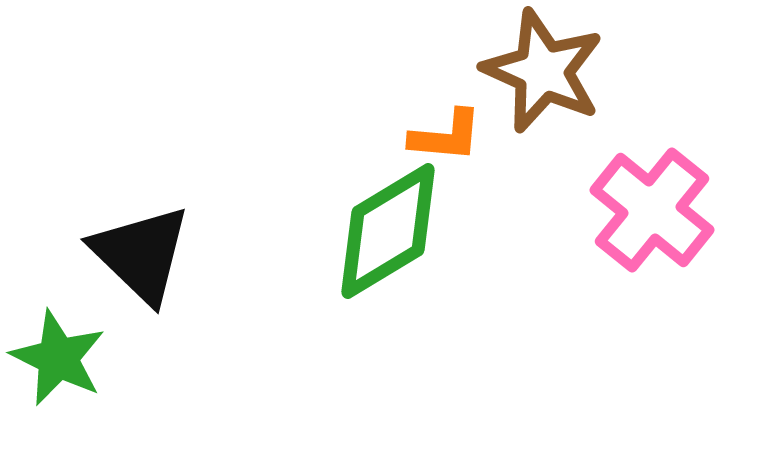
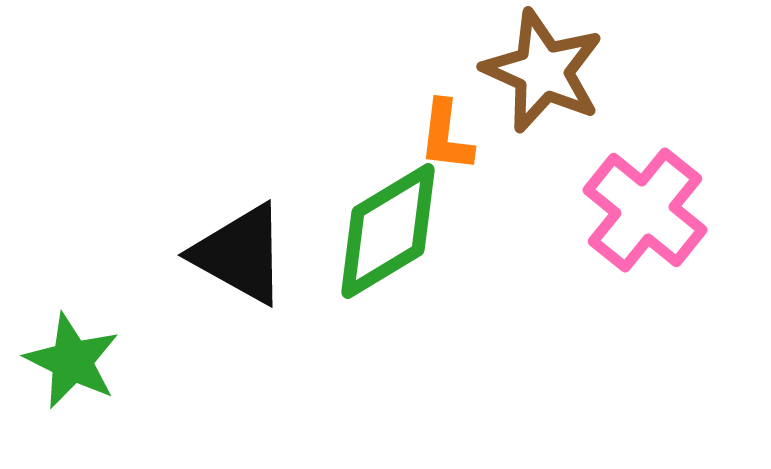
orange L-shape: rotated 92 degrees clockwise
pink cross: moved 7 px left
black triangle: moved 99 px right; rotated 15 degrees counterclockwise
green star: moved 14 px right, 3 px down
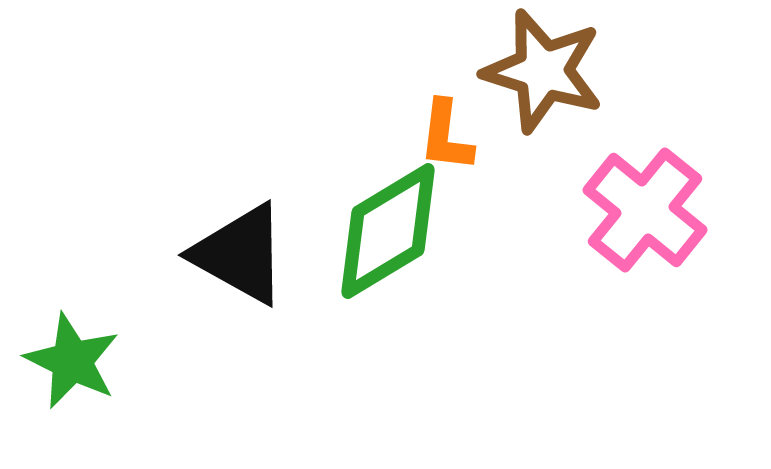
brown star: rotated 7 degrees counterclockwise
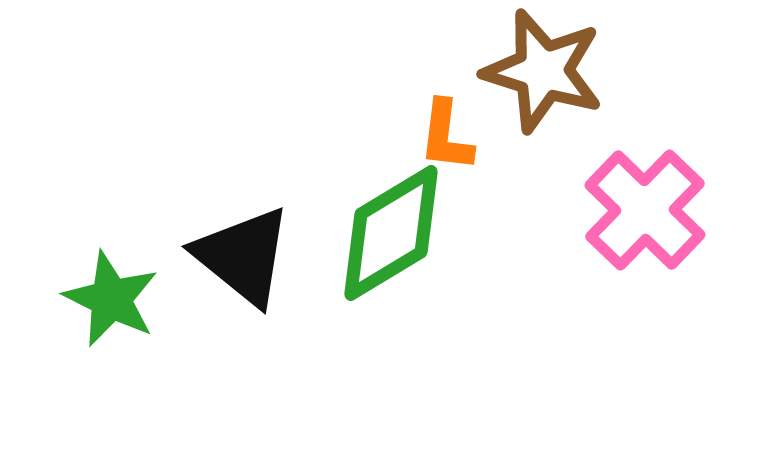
pink cross: rotated 5 degrees clockwise
green diamond: moved 3 px right, 2 px down
black triangle: moved 3 px right, 2 px down; rotated 10 degrees clockwise
green star: moved 39 px right, 62 px up
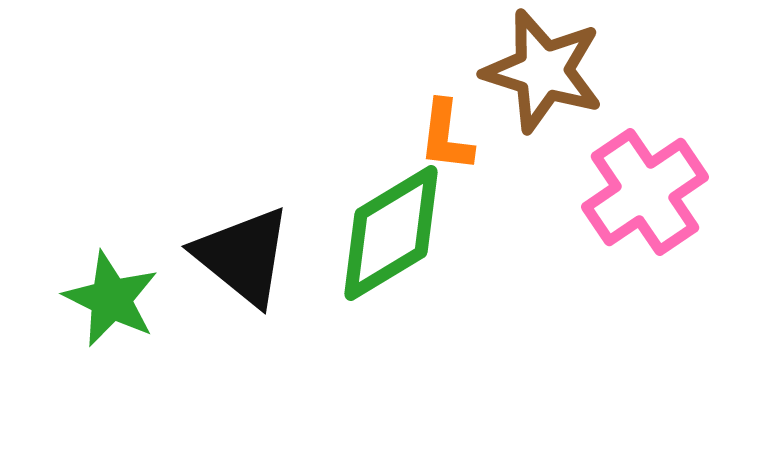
pink cross: moved 18 px up; rotated 12 degrees clockwise
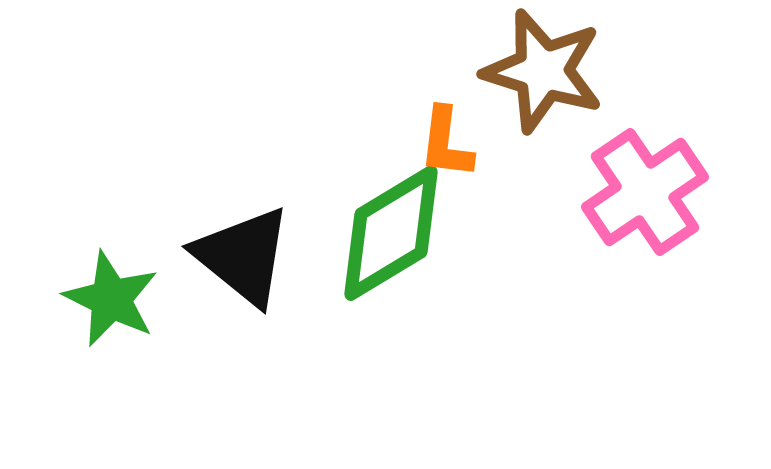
orange L-shape: moved 7 px down
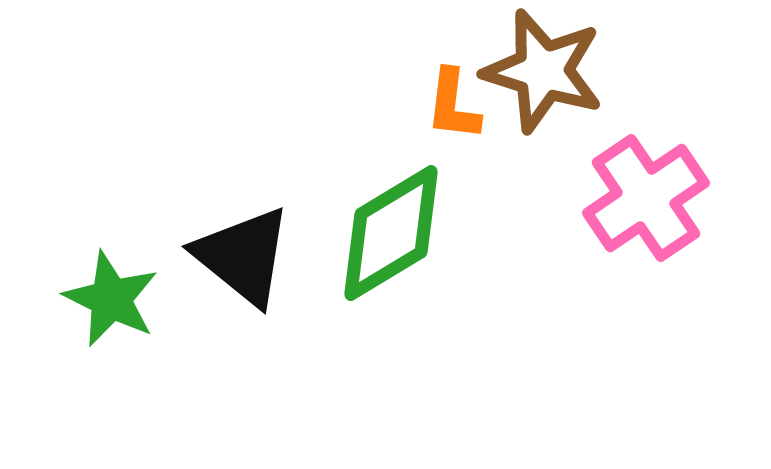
orange L-shape: moved 7 px right, 38 px up
pink cross: moved 1 px right, 6 px down
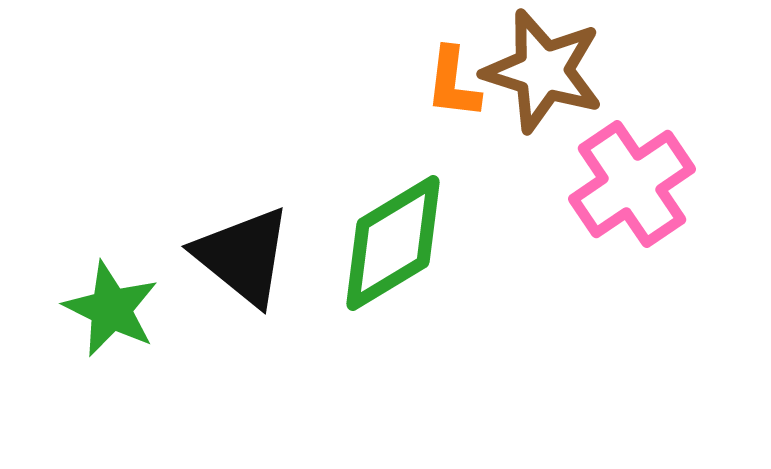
orange L-shape: moved 22 px up
pink cross: moved 14 px left, 14 px up
green diamond: moved 2 px right, 10 px down
green star: moved 10 px down
